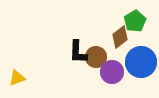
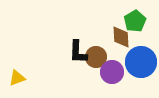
brown diamond: moved 1 px right; rotated 55 degrees counterclockwise
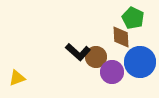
green pentagon: moved 2 px left, 3 px up; rotated 15 degrees counterclockwise
black L-shape: rotated 50 degrees counterclockwise
blue circle: moved 1 px left
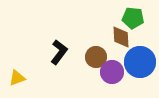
green pentagon: rotated 20 degrees counterclockwise
black L-shape: moved 19 px left; rotated 95 degrees counterclockwise
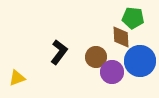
blue circle: moved 1 px up
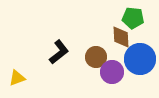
black L-shape: rotated 15 degrees clockwise
blue circle: moved 2 px up
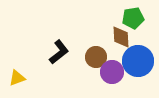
green pentagon: rotated 15 degrees counterclockwise
blue circle: moved 2 px left, 2 px down
